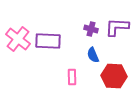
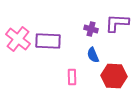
purple L-shape: moved 4 px up
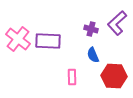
purple L-shape: rotated 45 degrees counterclockwise
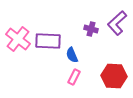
blue semicircle: moved 21 px left
pink rectangle: moved 2 px right; rotated 28 degrees clockwise
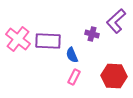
purple L-shape: moved 1 px left, 2 px up
purple cross: moved 1 px right, 5 px down
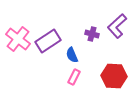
purple L-shape: moved 1 px right, 5 px down
purple rectangle: rotated 35 degrees counterclockwise
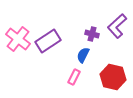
blue semicircle: moved 11 px right; rotated 49 degrees clockwise
red hexagon: moved 1 px left, 1 px down; rotated 10 degrees clockwise
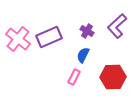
purple cross: moved 5 px left, 3 px up; rotated 16 degrees clockwise
purple rectangle: moved 1 px right, 4 px up; rotated 10 degrees clockwise
red hexagon: rotated 15 degrees counterclockwise
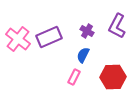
purple L-shape: rotated 20 degrees counterclockwise
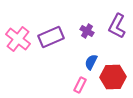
purple rectangle: moved 2 px right
blue semicircle: moved 8 px right, 7 px down
pink rectangle: moved 6 px right, 8 px down
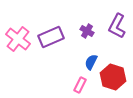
red hexagon: rotated 20 degrees clockwise
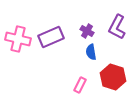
purple L-shape: moved 1 px down
pink cross: rotated 25 degrees counterclockwise
blue semicircle: moved 10 px up; rotated 35 degrees counterclockwise
